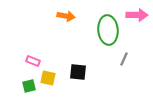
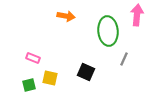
pink arrow: rotated 85 degrees counterclockwise
green ellipse: moved 1 px down
pink rectangle: moved 3 px up
black square: moved 8 px right; rotated 18 degrees clockwise
yellow square: moved 2 px right
green square: moved 1 px up
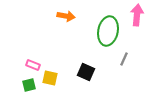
green ellipse: rotated 16 degrees clockwise
pink rectangle: moved 7 px down
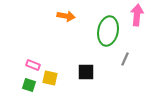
gray line: moved 1 px right
black square: rotated 24 degrees counterclockwise
green square: rotated 32 degrees clockwise
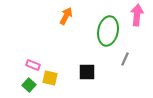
orange arrow: rotated 72 degrees counterclockwise
black square: moved 1 px right
green square: rotated 24 degrees clockwise
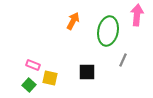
orange arrow: moved 7 px right, 5 px down
gray line: moved 2 px left, 1 px down
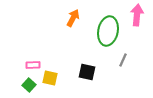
orange arrow: moved 3 px up
pink rectangle: rotated 24 degrees counterclockwise
black square: rotated 12 degrees clockwise
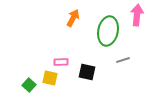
gray line: rotated 48 degrees clockwise
pink rectangle: moved 28 px right, 3 px up
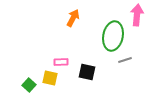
green ellipse: moved 5 px right, 5 px down
gray line: moved 2 px right
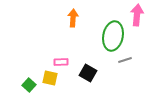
orange arrow: rotated 24 degrees counterclockwise
black square: moved 1 px right, 1 px down; rotated 18 degrees clockwise
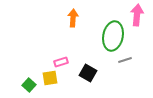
pink rectangle: rotated 16 degrees counterclockwise
yellow square: rotated 21 degrees counterclockwise
